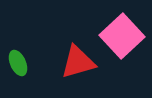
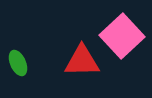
red triangle: moved 4 px right, 1 px up; rotated 15 degrees clockwise
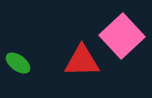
green ellipse: rotated 30 degrees counterclockwise
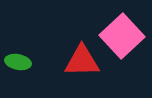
green ellipse: moved 1 px up; rotated 25 degrees counterclockwise
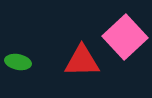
pink square: moved 3 px right, 1 px down
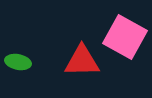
pink square: rotated 18 degrees counterclockwise
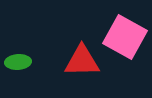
green ellipse: rotated 15 degrees counterclockwise
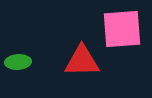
pink square: moved 3 px left, 8 px up; rotated 33 degrees counterclockwise
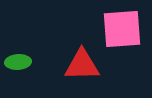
red triangle: moved 4 px down
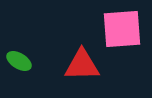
green ellipse: moved 1 px right, 1 px up; rotated 35 degrees clockwise
